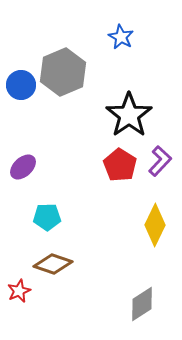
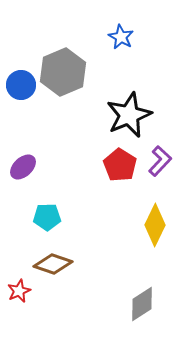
black star: rotated 12 degrees clockwise
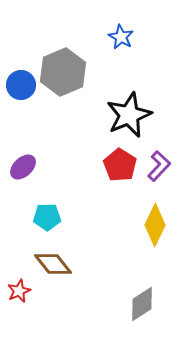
purple L-shape: moved 1 px left, 5 px down
brown diamond: rotated 33 degrees clockwise
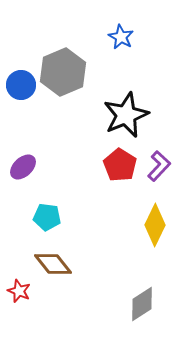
black star: moved 3 px left
cyan pentagon: rotated 8 degrees clockwise
red star: rotated 25 degrees counterclockwise
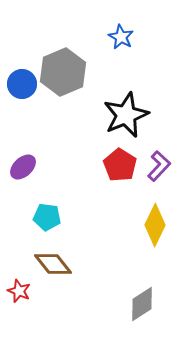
blue circle: moved 1 px right, 1 px up
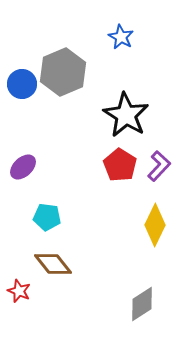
black star: rotated 18 degrees counterclockwise
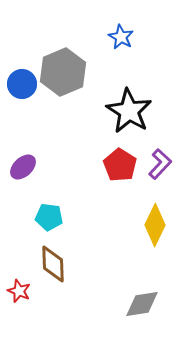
black star: moved 3 px right, 4 px up
purple L-shape: moved 1 px right, 2 px up
cyan pentagon: moved 2 px right
brown diamond: rotated 36 degrees clockwise
gray diamond: rotated 24 degrees clockwise
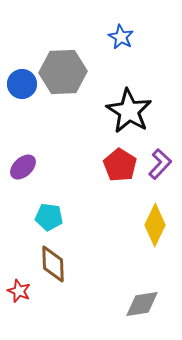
gray hexagon: rotated 21 degrees clockwise
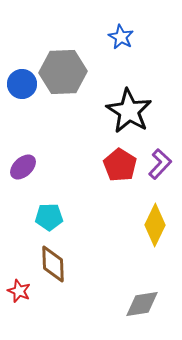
cyan pentagon: rotated 8 degrees counterclockwise
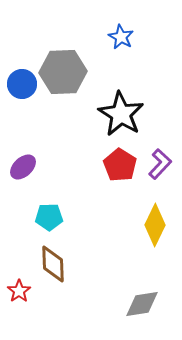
black star: moved 8 px left, 3 px down
red star: rotated 15 degrees clockwise
